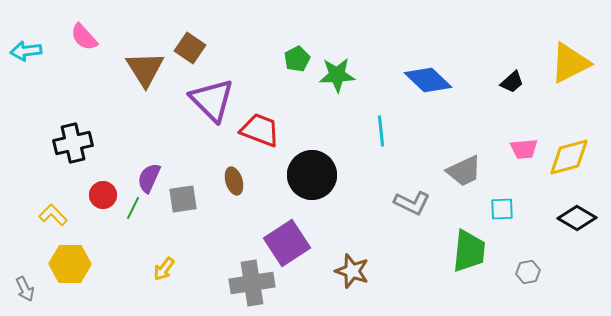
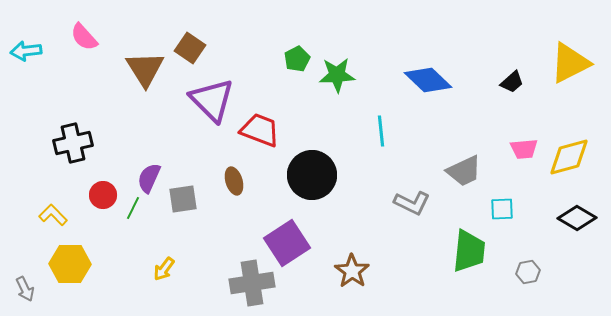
brown star: rotated 16 degrees clockwise
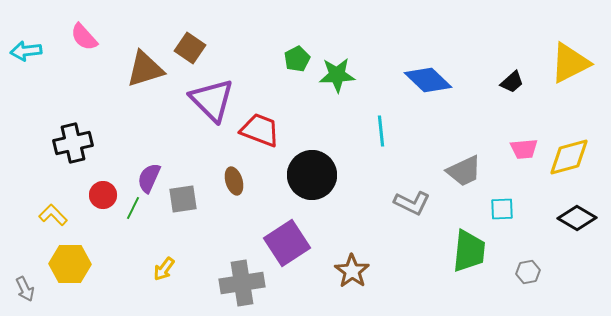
brown triangle: rotated 45 degrees clockwise
gray cross: moved 10 px left
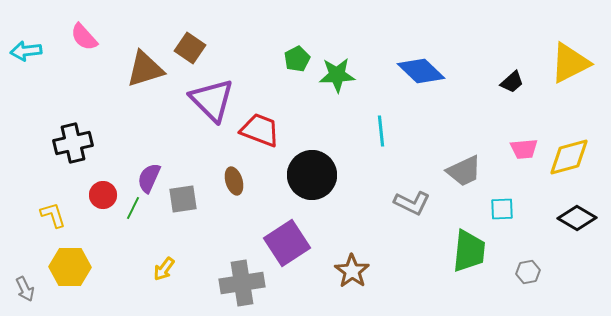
blue diamond: moved 7 px left, 9 px up
yellow L-shape: rotated 28 degrees clockwise
yellow hexagon: moved 3 px down
